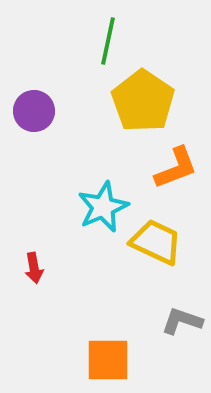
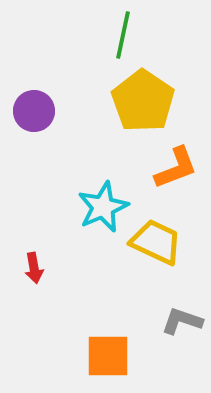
green line: moved 15 px right, 6 px up
orange square: moved 4 px up
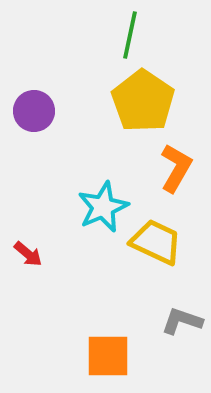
green line: moved 7 px right
orange L-shape: rotated 39 degrees counterclockwise
red arrow: moved 6 px left, 14 px up; rotated 40 degrees counterclockwise
